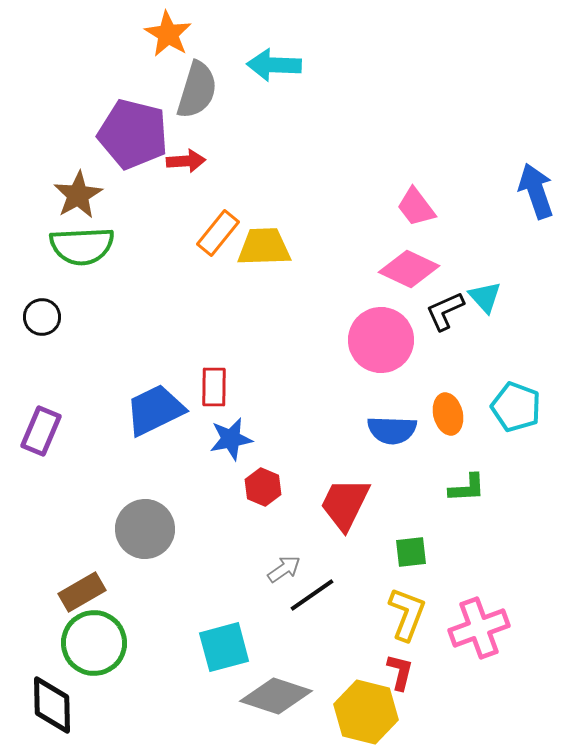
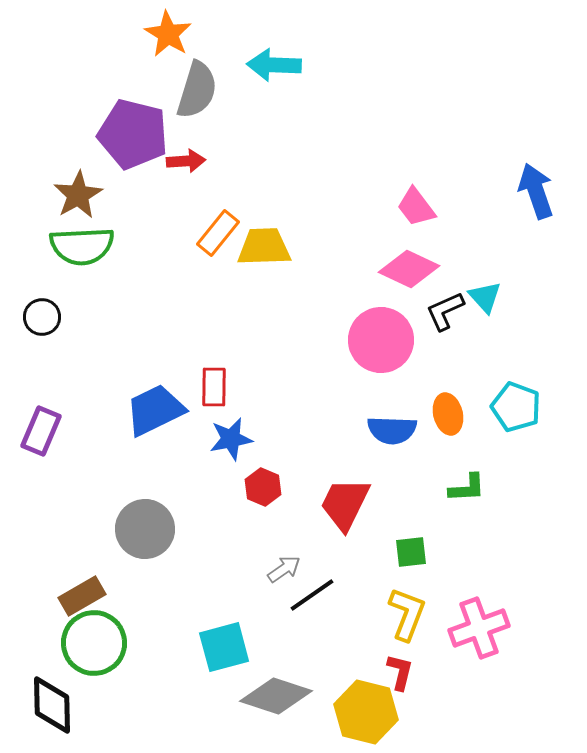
brown rectangle: moved 4 px down
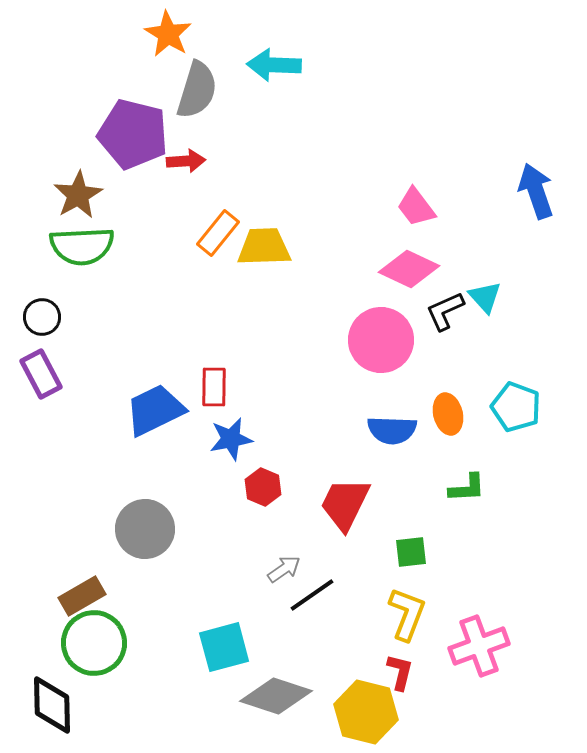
purple rectangle: moved 57 px up; rotated 51 degrees counterclockwise
pink cross: moved 18 px down
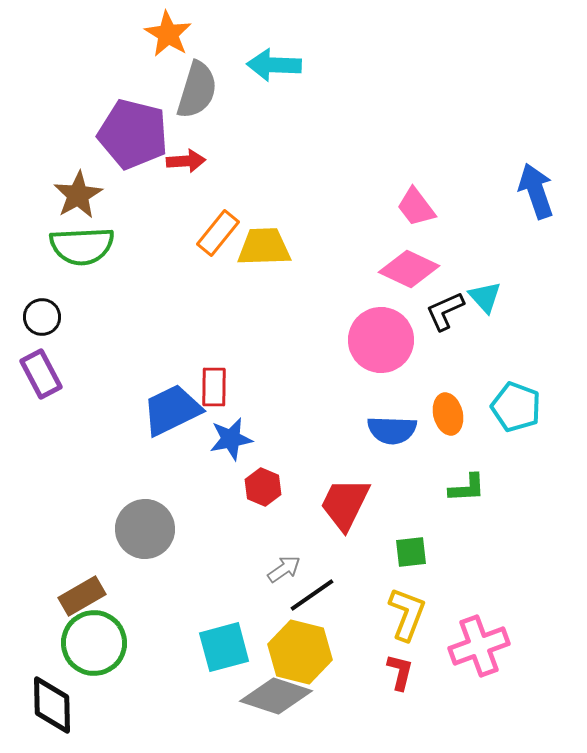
blue trapezoid: moved 17 px right
yellow hexagon: moved 66 px left, 60 px up
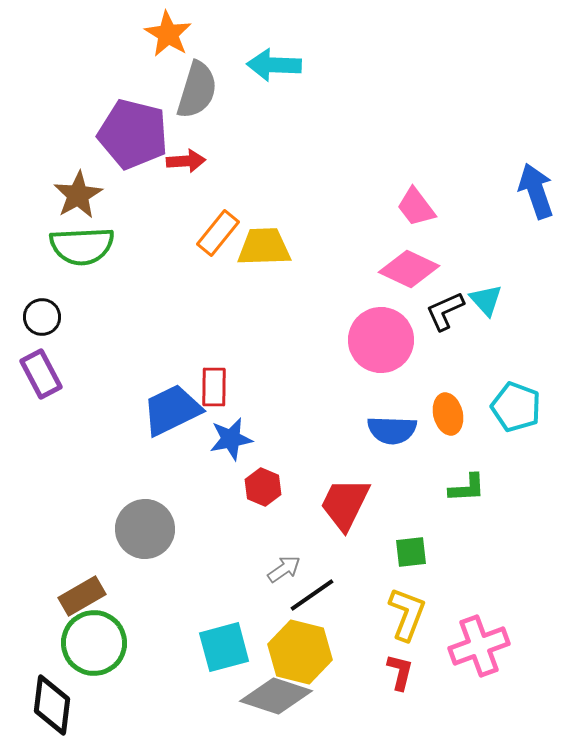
cyan triangle: moved 1 px right, 3 px down
black diamond: rotated 8 degrees clockwise
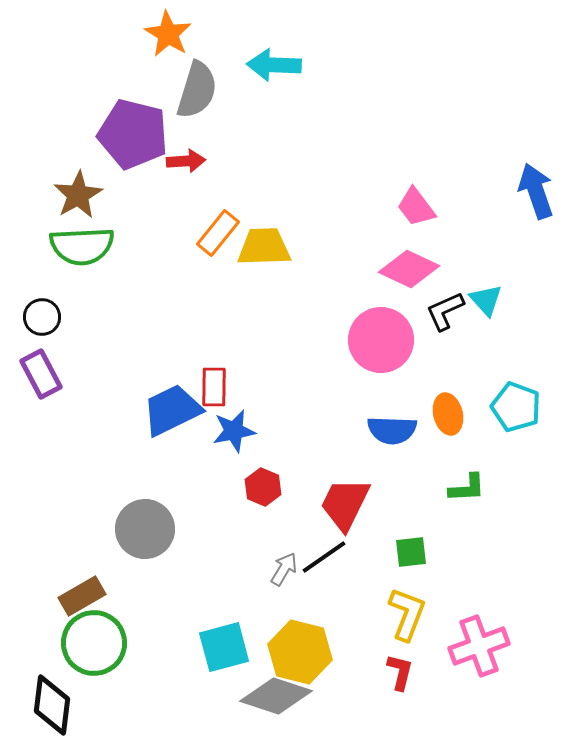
blue star: moved 3 px right, 8 px up
gray arrow: rotated 24 degrees counterclockwise
black line: moved 12 px right, 38 px up
